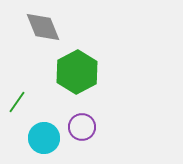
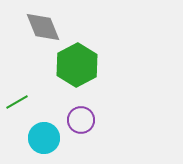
green hexagon: moved 7 px up
green line: rotated 25 degrees clockwise
purple circle: moved 1 px left, 7 px up
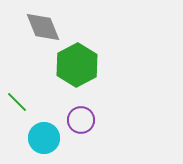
green line: rotated 75 degrees clockwise
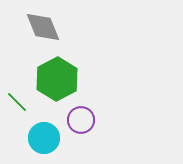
green hexagon: moved 20 px left, 14 px down
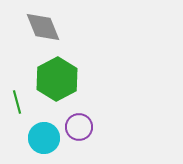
green line: rotated 30 degrees clockwise
purple circle: moved 2 px left, 7 px down
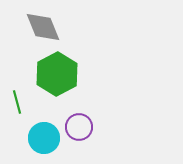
green hexagon: moved 5 px up
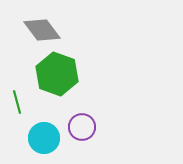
gray diamond: moved 1 px left, 3 px down; rotated 15 degrees counterclockwise
green hexagon: rotated 12 degrees counterclockwise
purple circle: moved 3 px right
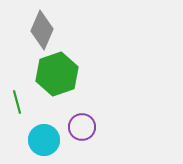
gray diamond: rotated 60 degrees clockwise
green hexagon: rotated 21 degrees clockwise
cyan circle: moved 2 px down
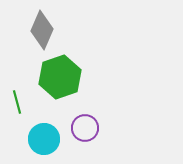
green hexagon: moved 3 px right, 3 px down
purple circle: moved 3 px right, 1 px down
cyan circle: moved 1 px up
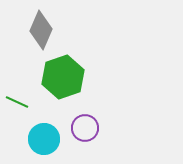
gray diamond: moved 1 px left
green hexagon: moved 3 px right
green line: rotated 50 degrees counterclockwise
